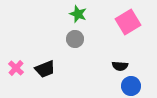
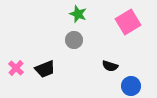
gray circle: moved 1 px left, 1 px down
black semicircle: moved 10 px left; rotated 14 degrees clockwise
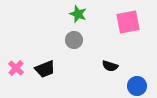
pink square: rotated 20 degrees clockwise
blue circle: moved 6 px right
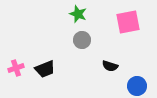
gray circle: moved 8 px right
pink cross: rotated 28 degrees clockwise
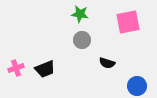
green star: moved 2 px right; rotated 12 degrees counterclockwise
black semicircle: moved 3 px left, 3 px up
